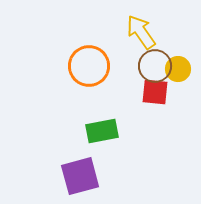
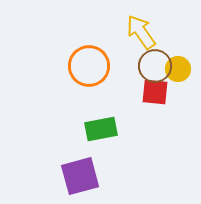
green rectangle: moved 1 px left, 2 px up
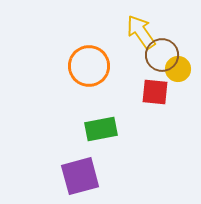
brown circle: moved 7 px right, 11 px up
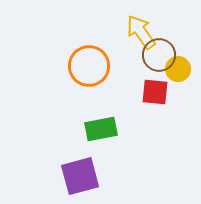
brown circle: moved 3 px left
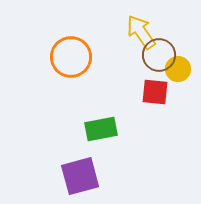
orange circle: moved 18 px left, 9 px up
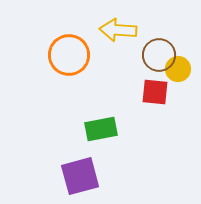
yellow arrow: moved 23 px left, 2 px up; rotated 51 degrees counterclockwise
orange circle: moved 2 px left, 2 px up
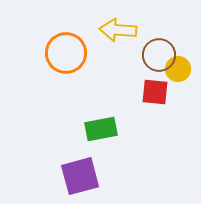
orange circle: moved 3 px left, 2 px up
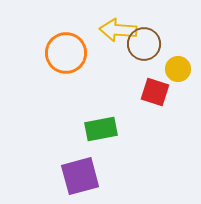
brown circle: moved 15 px left, 11 px up
red square: rotated 12 degrees clockwise
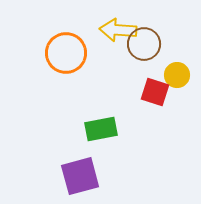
yellow circle: moved 1 px left, 6 px down
